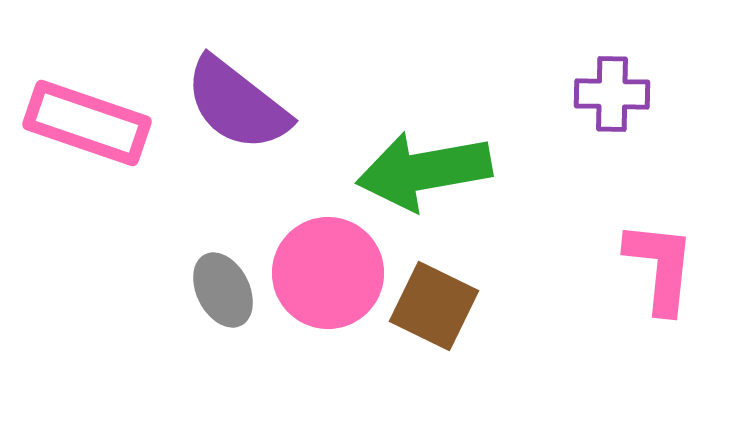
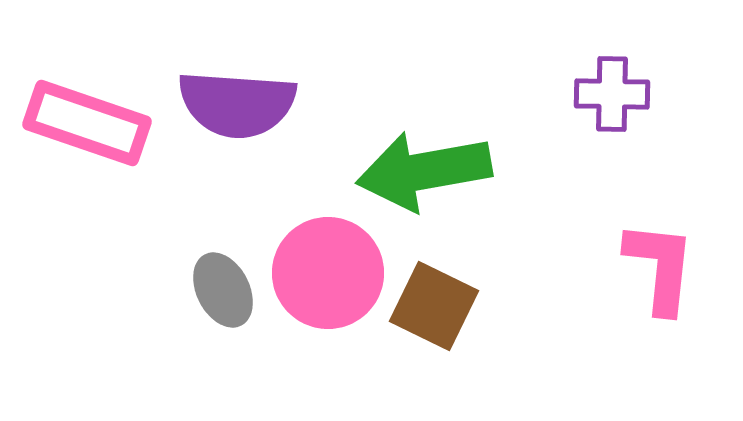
purple semicircle: rotated 34 degrees counterclockwise
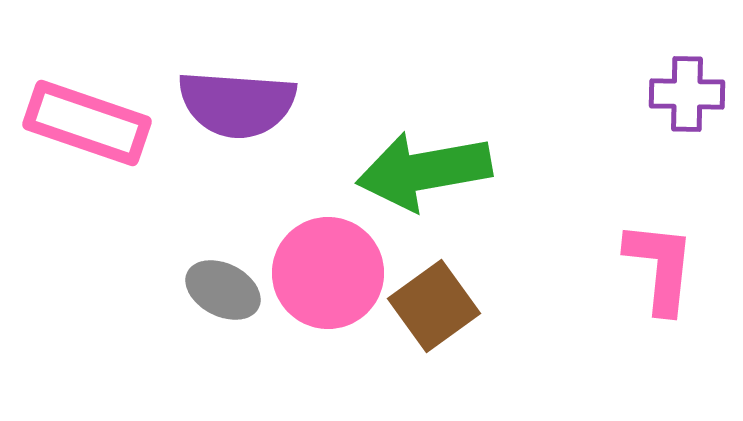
purple cross: moved 75 px right
gray ellipse: rotated 36 degrees counterclockwise
brown square: rotated 28 degrees clockwise
